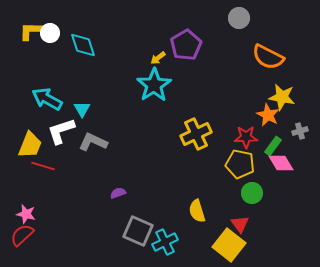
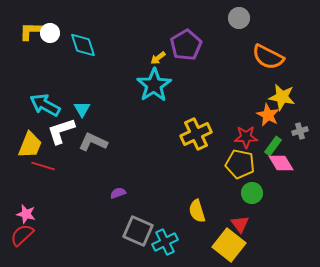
cyan arrow: moved 2 px left, 6 px down
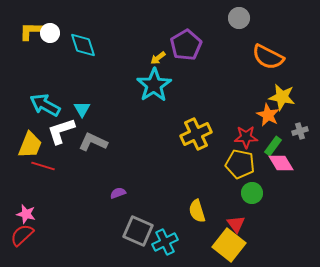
red triangle: moved 4 px left
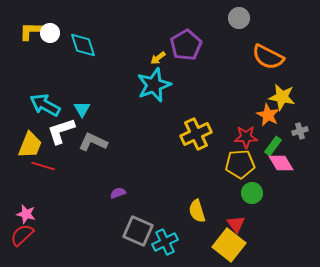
cyan star: rotated 12 degrees clockwise
yellow pentagon: rotated 16 degrees counterclockwise
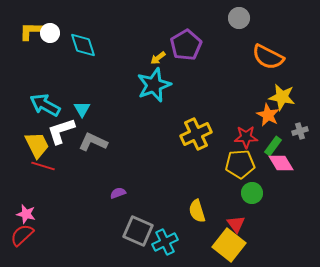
yellow trapezoid: moved 7 px right; rotated 48 degrees counterclockwise
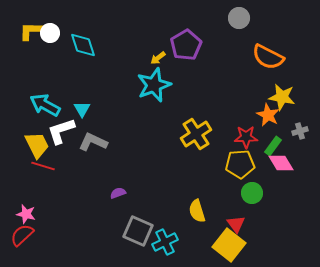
yellow cross: rotated 8 degrees counterclockwise
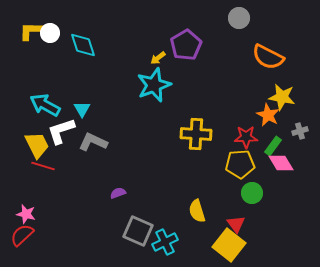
yellow cross: rotated 36 degrees clockwise
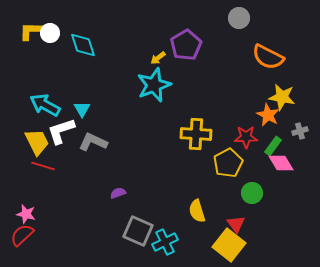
yellow trapezoid: moved 3 px up
yellow pentagon: moved 12 px left, 1 px up; rotated 24 degrees counterclockwise
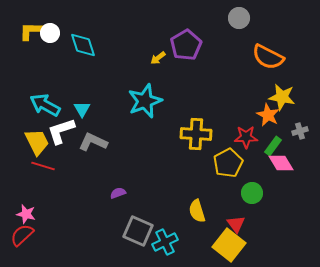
cyan star: moved 9 px left, 16 px down
